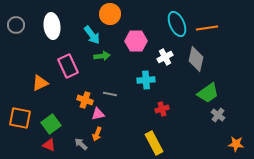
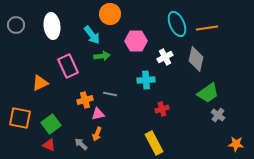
orange cross: rotated 35 degrees counterclockwise
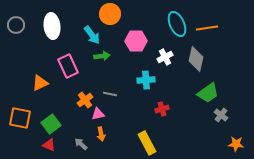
orange cross: rotated 21 degrees counterclockwise
gray cross: moved 3 px right
orange arrow: moved 4 px right; rotated 32 degrees counterclockwise
yellow rectangle: moved 7 px left
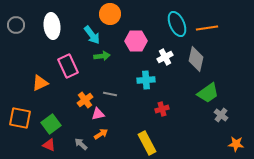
orange arrow: rotated 112 degrees counterclockwise
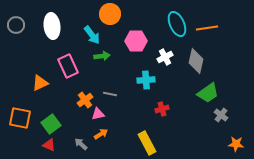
gray diamond: moved 2 px down
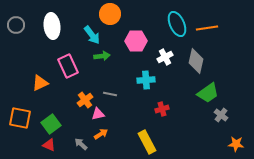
yellow rectangle: moved 1 px up
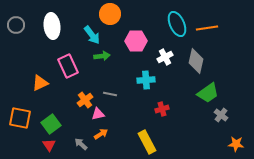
red triangle: rotated 32 degrees clockwise
